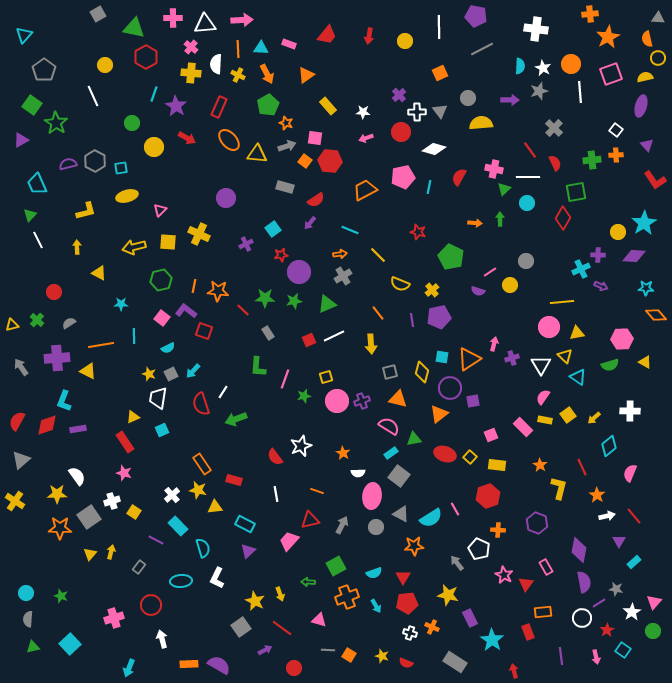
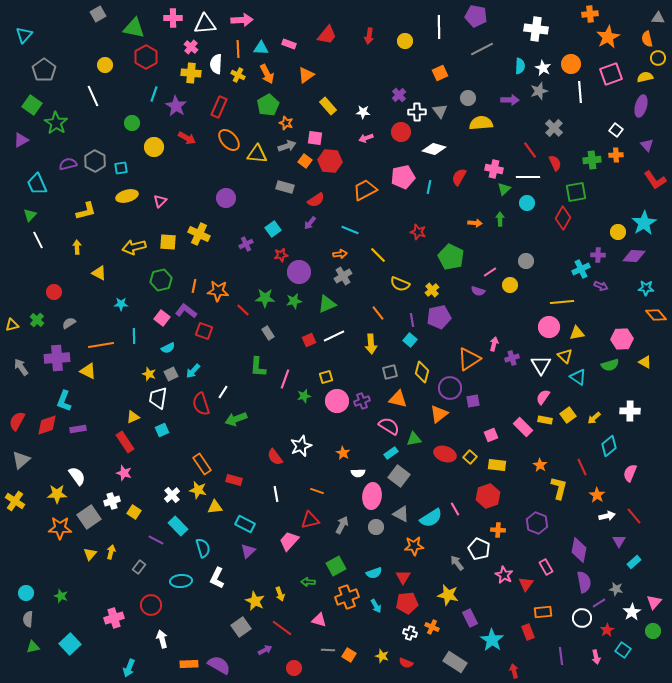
pink triangle at (160, 210): moved 9 px up
cyan square at (442, 357): moved 32 px left, 17 px up; rotated 32 degrees clockwise
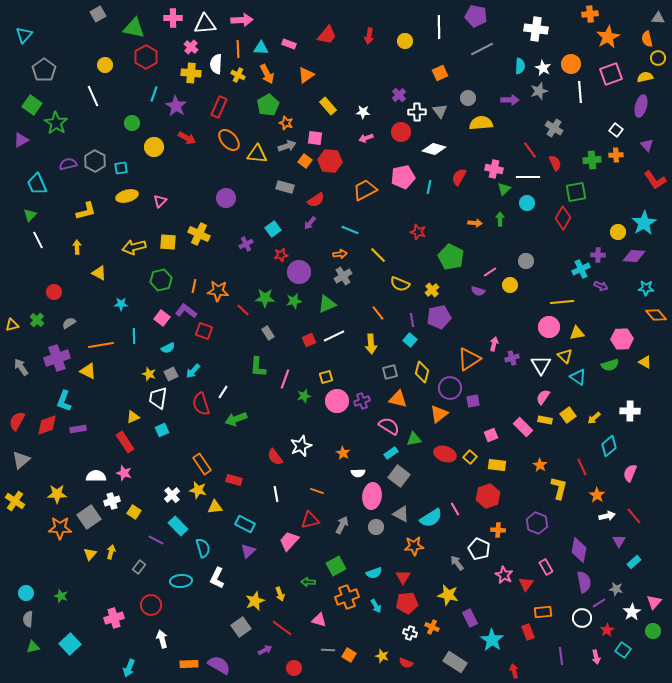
gray cross at (554, 128): rotated 12 degrees counterclockwise
purple cross at (57, 358): rotated 15 degrees counterclockwise
white semicircle at (77, 476): moved 19 px right; rotated 54 degrees counterclockwise
yellow star at (255, 601): rotated 24 degrees clockwise
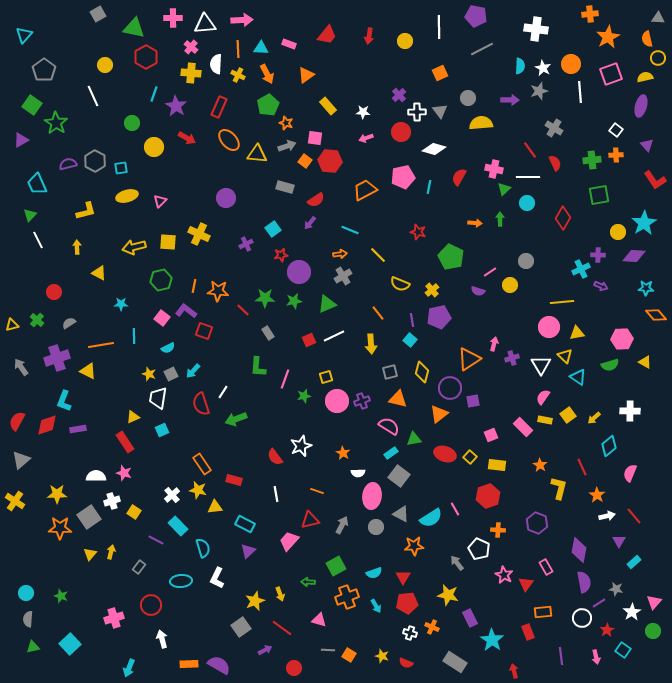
green square at (576, 192): moved 23 px right, 3 px down
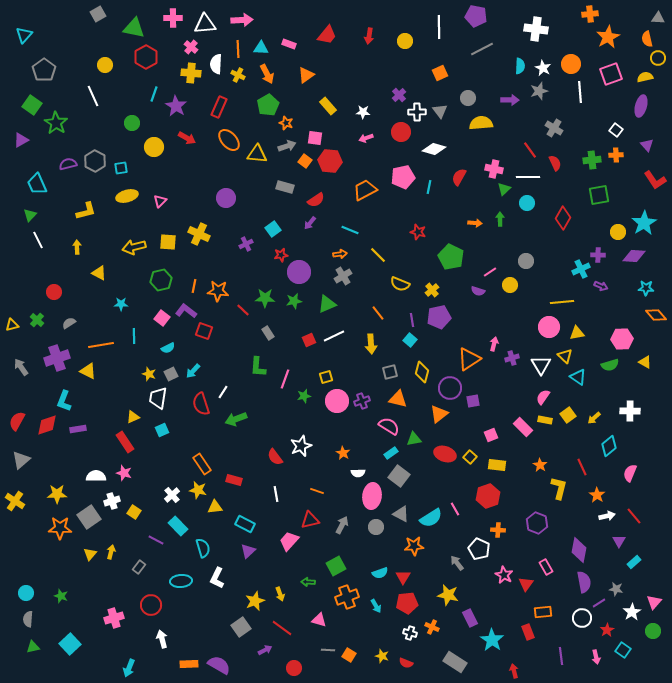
cyan semicircle at (374, 573): moved 6 px right
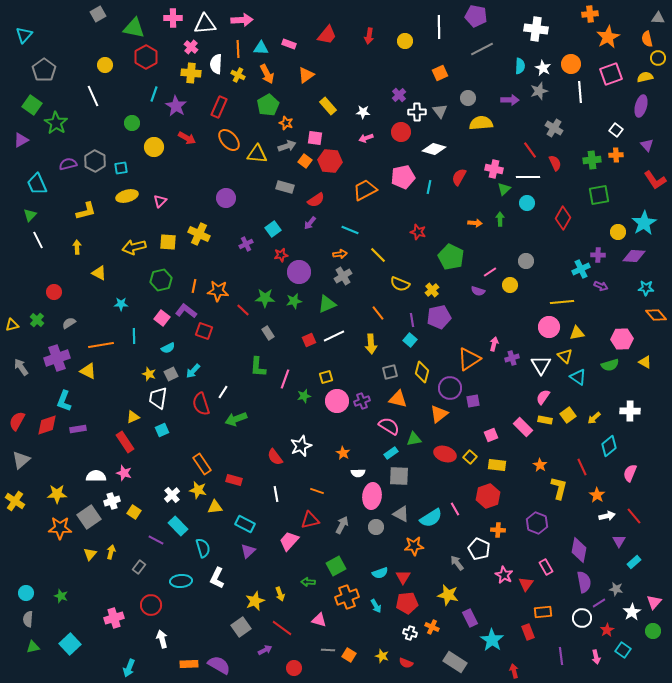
gray square at (399, 476): rotated 35 degrees counterclockwise
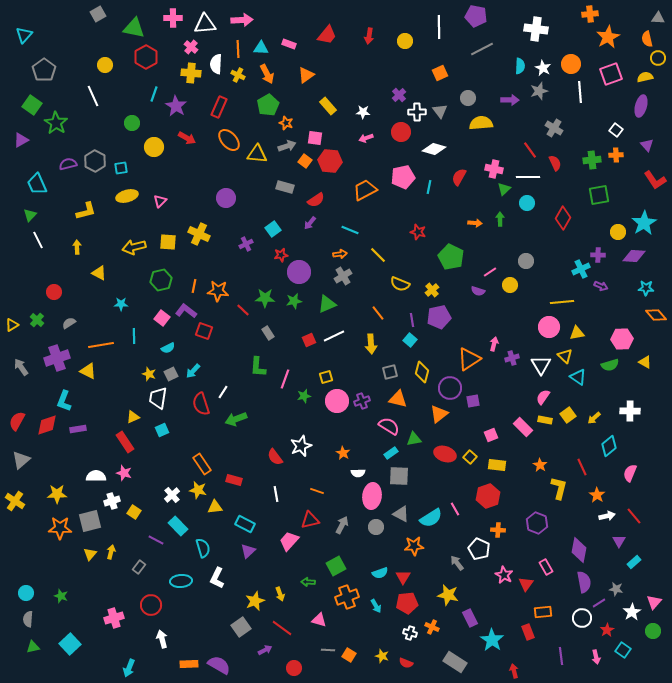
yellow triangle at (12, 325): rotated 16 degrees counterclockwise
gray square at (89, 517): moved 1 px right, 4 px down; rotated 20 degrees clockwise
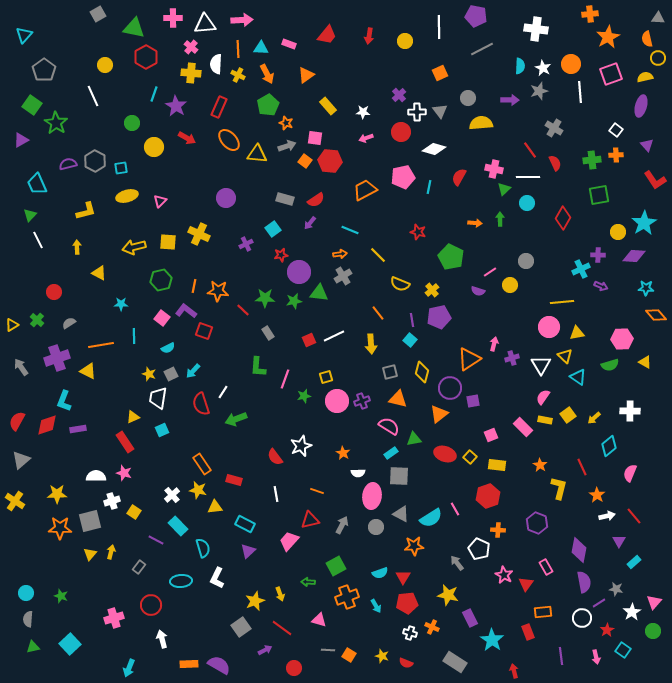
gray rectangle at (285, 187): moved 12 px down
green triangle at (327, 304): moved 8 px left, 11 px up; rotated 30 degrees clockwise
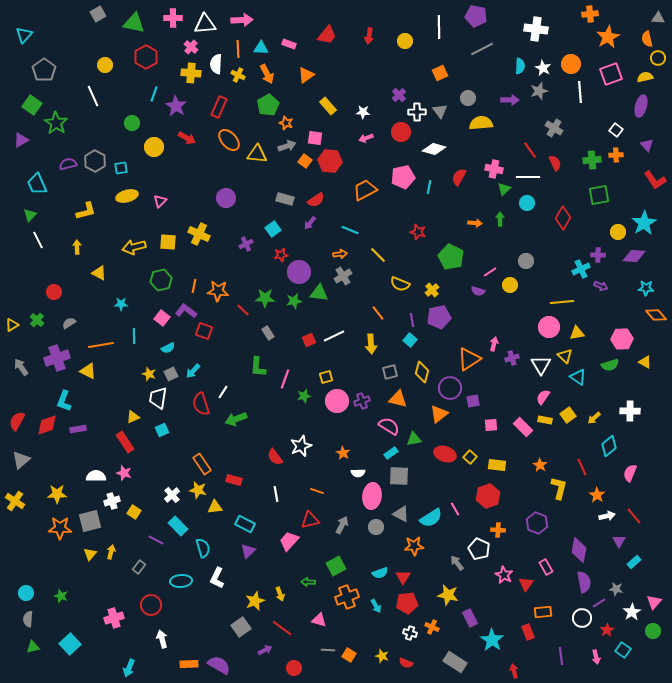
green triangle at (134, 28): moved 5 px up
pink square at (491, 435): moved 10 px up; rotated 16 degrees clockwise
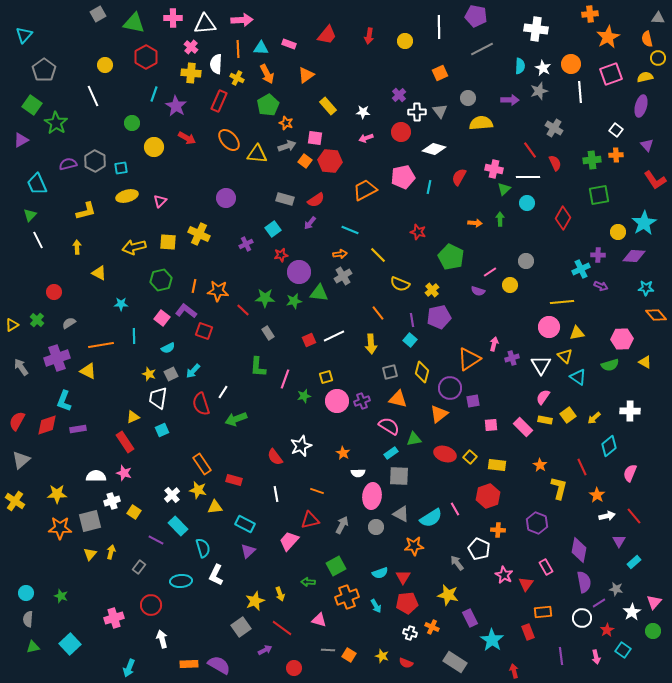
yellow cross at (238, 75): moved 1 px left, 3 px down
red rectangle at (219, 107): moved 6 px up
white L-shape at (217, 578): moved 1 px left, 3 px up
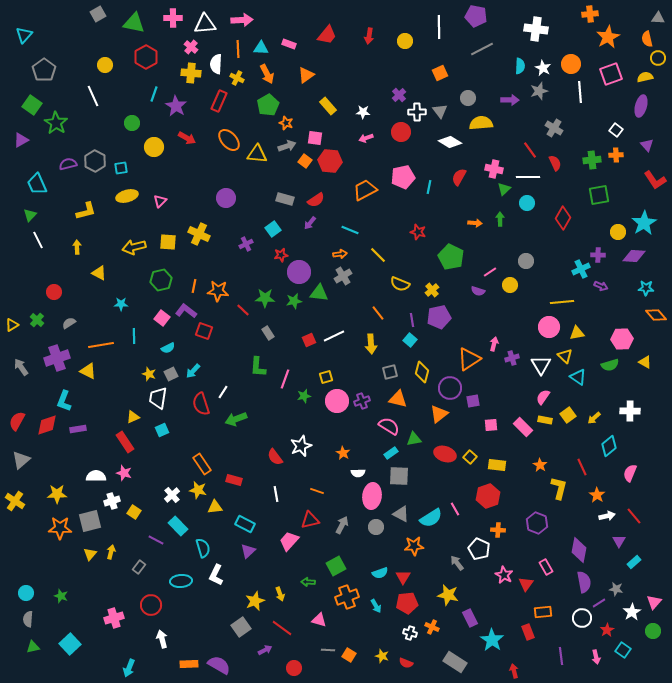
white diamond at (434, 149): moved 16 px right, 7 px up; rotated 15 degrees clockwise
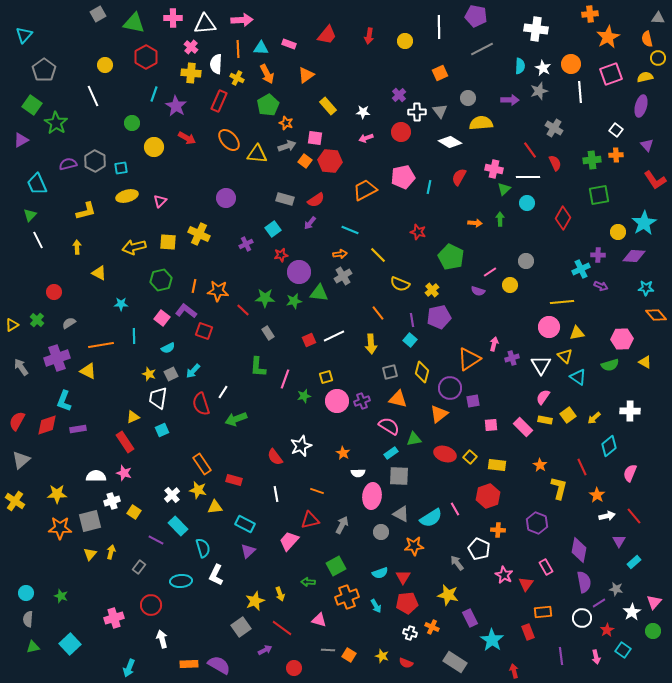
gray circle at (376, 527): moved 5 px right, 5 px down
